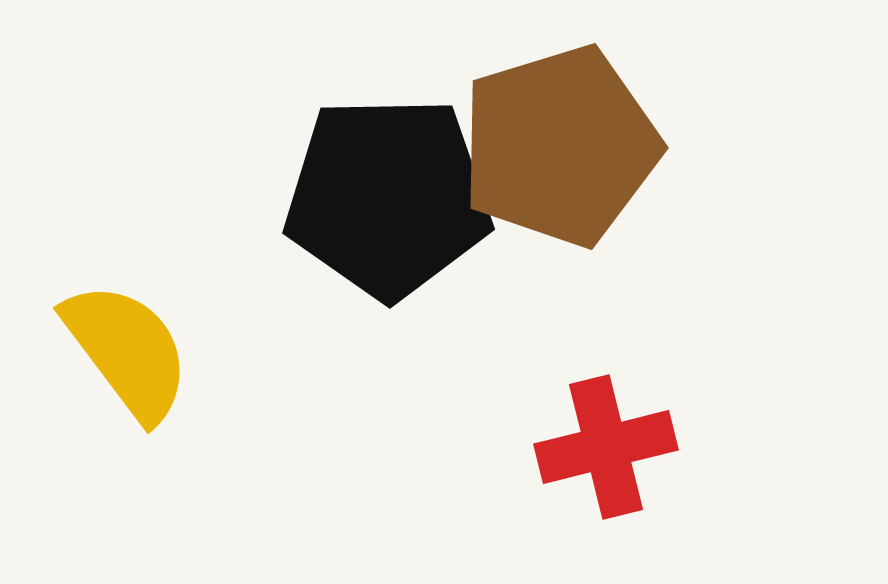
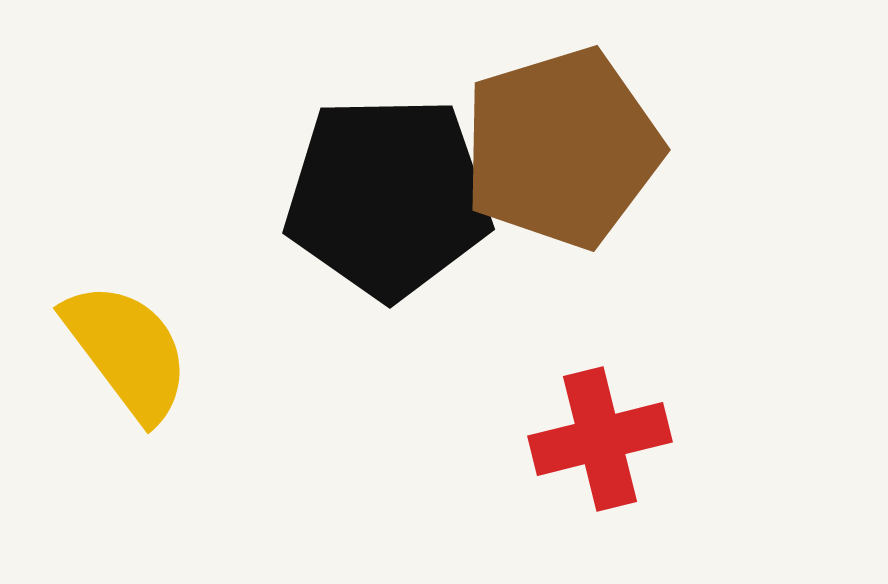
brown pentagon: moved 2 px right, 2 px down
red cross: moved 6 px left, 8 px up
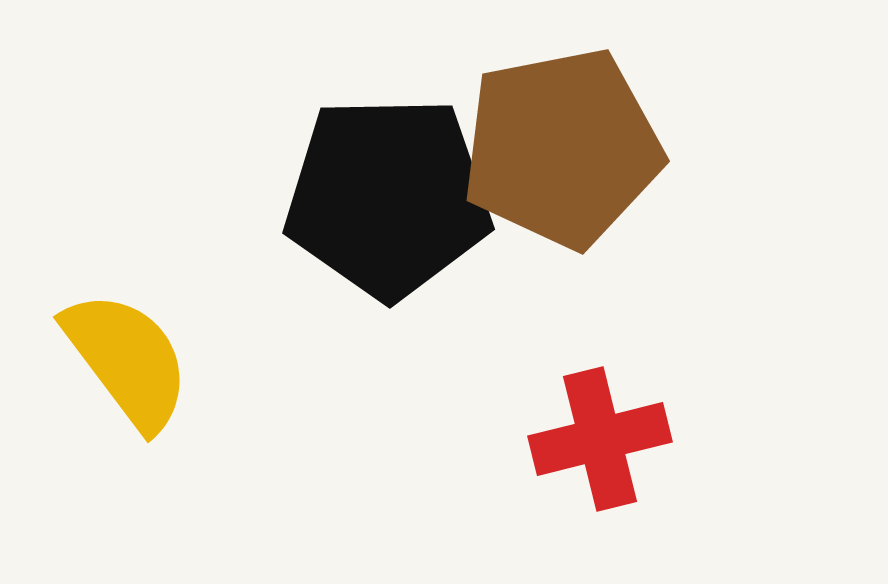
brown pentagon: rotated 6 degrees clockwise
yellow semicircle: moved 9 px down
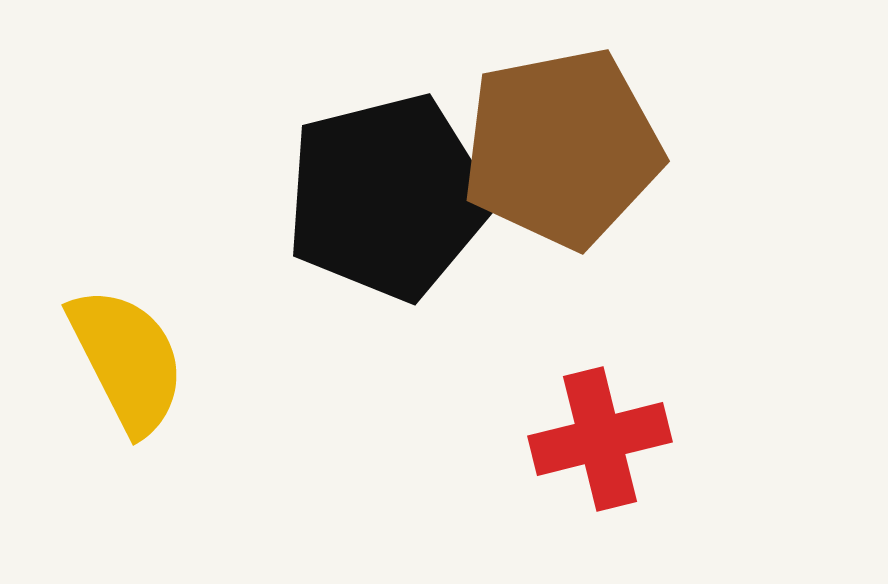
black pentagon: rotated 13 degrees counterclockwise
yellow semicircle: rotated 10 degrees clockwise
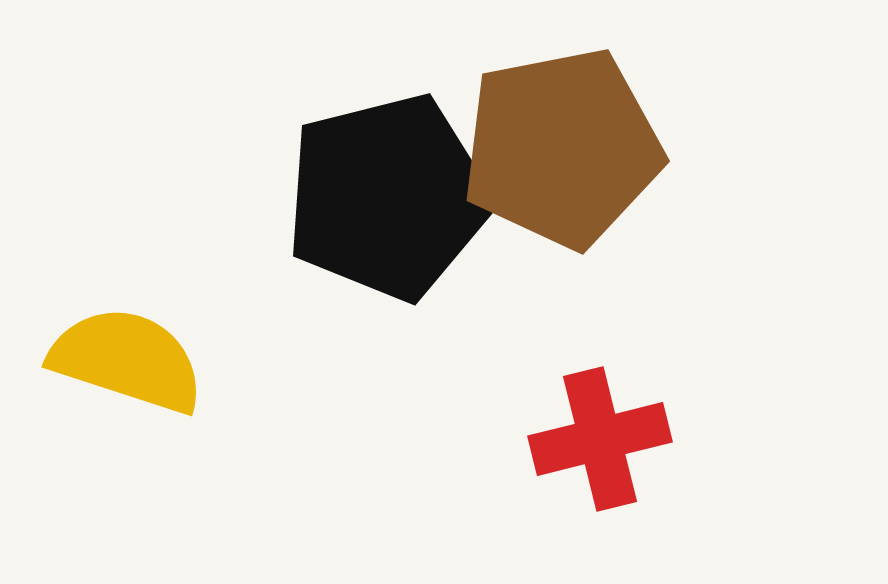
yellow semicircle: rotated 45 degrees counterclockwise
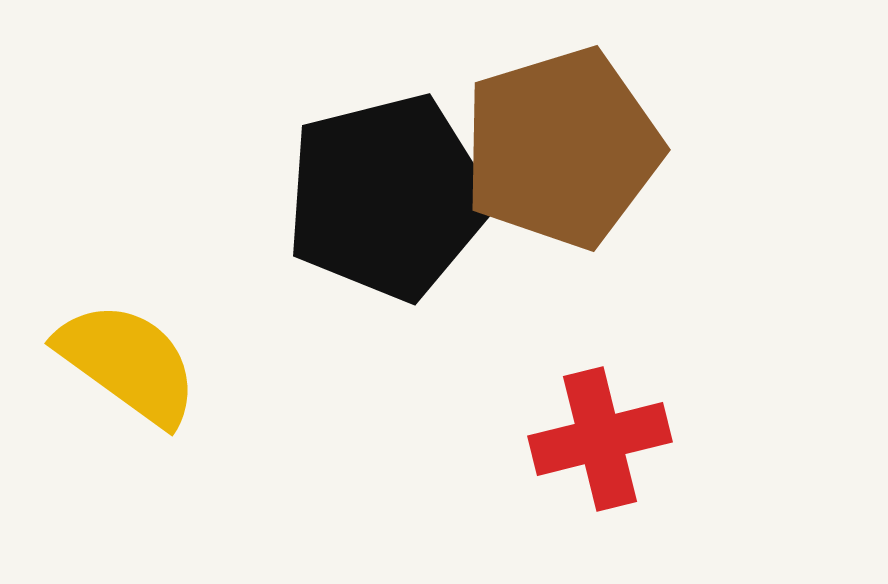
brown pentagon: rotated 6 degrees counterclockwise
yellow semicircle: moved 1 px right, 3 px down; rotated 18 degrees clockwise
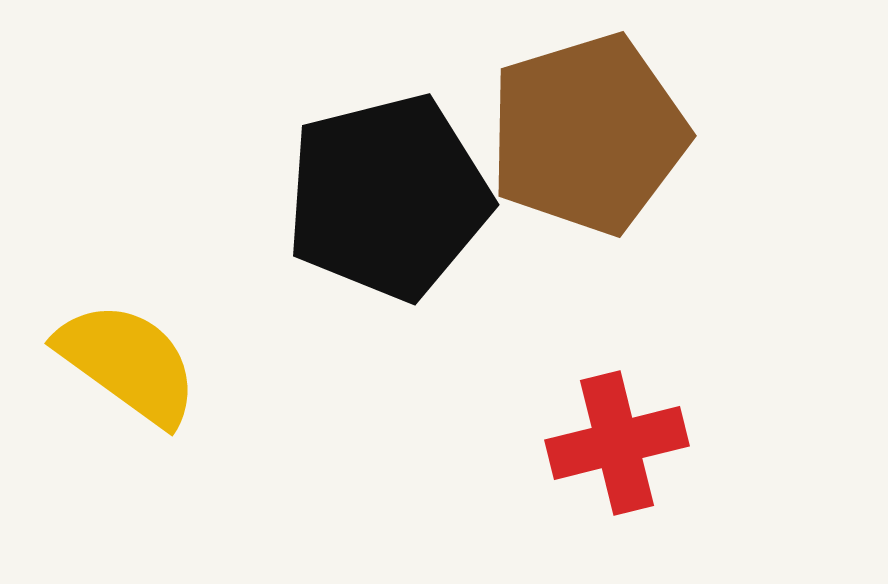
brown pentagon: moved 26 px right, 14 px up
red cross: moved 17 px right, 4 px down
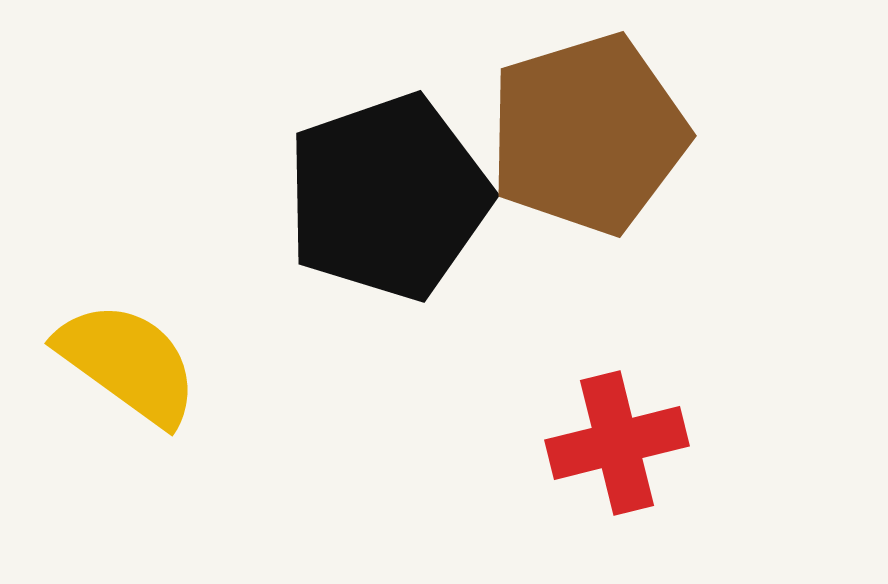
black pentagon: rotated 5 degrees counterclockwise
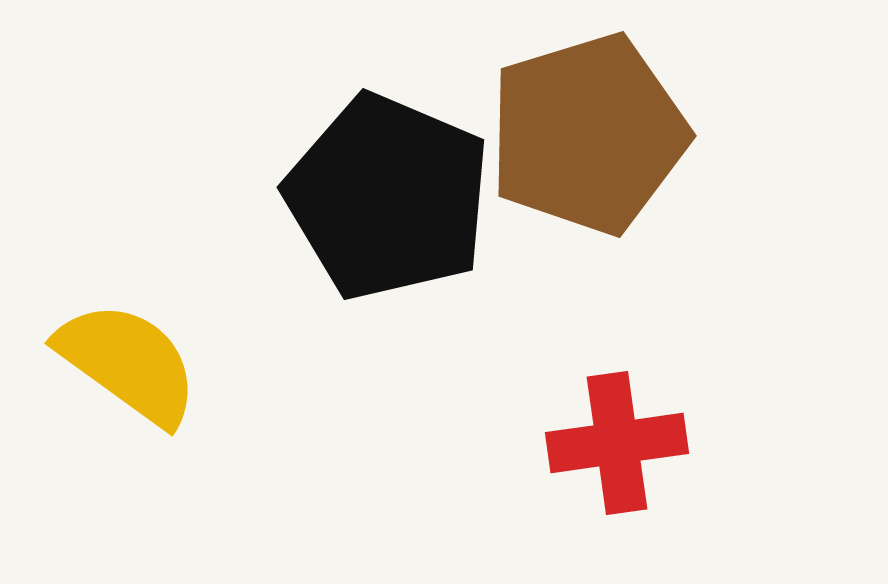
black pentagon: rotated 30 degrees counterclockwise
red cross: rotated 6 degrees clockwise
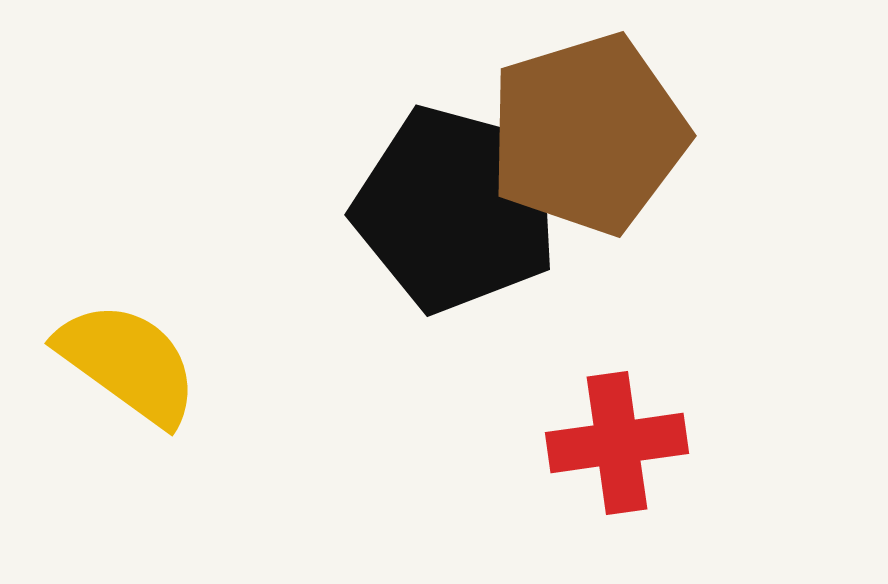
black pentagon: moved 68 px right, 12 px down; rotated 8 degrees counterclockwise
